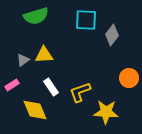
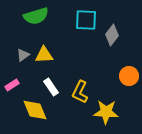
gray triangle: moved 5 px up
orange circle: moved 2 px up
yellow L-shape: rotated 45 degrees counterclockwise
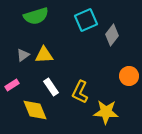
cyan square: rotated 25 degrees counterclockwise
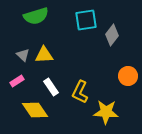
cyan square: rotated 15 degrees clockwise
gray triangle: rotated 40 degrees counterclockwise
orange circle: moved 1 px left
pink rectangle: moved 5 px right, 4 px up
yellow diamond: rotated 12 degrees counterclockwise
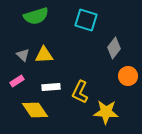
cyan square: rotated 25 degrees clockwise
gray diamond: moved 2 px right, 13 px down
white rectangle: rotated 60 degrees counterclockwise
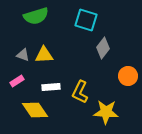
gray diamond: moved 11 px left
gray triangle: rotated 24 degrees counterclockwise
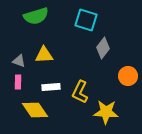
gray triangle: moved 4 px left, 6 px down
pink rectangle: moved 1 px right, 1 px down; rotated 56 degrees counterclockwise
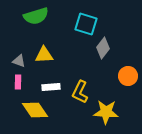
cyan square: moved 4 px down
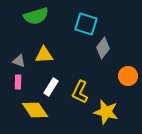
white rectangle: rotated 54 degrees counterclockwise
yellow star: rotated 10 degrees clockwise
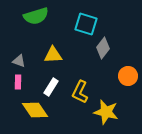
yellow triangle: moved 9 px right
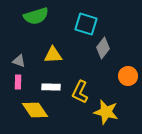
white rectangle: rotated 60 degrees clockwise
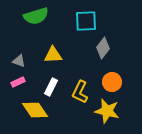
cyan square: moved 3 px up; rotated 20 degrees counterclockwise
orange circle: moved 16 px left, 6 px down
pink rectangle: rotated 64 degrees clockwise
white rectangle: rotated 66 degrees counterclockwise
yellow star: moved 1 px right, 1 px up
